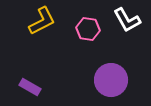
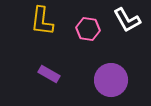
yellow L-shape: rotated 124 degrees clockwise
purple rectangle: moved 19 px right, 13 px up
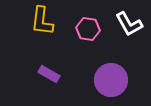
white L-shape: moved 2 px right, 4 px down
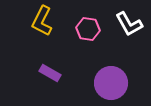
yellow L-shape: rotated 20 degrees clockwise
purple rectangle: moved 1 px right, 1 px up
purple circle: moved 3 px down
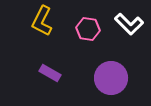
white L-shape: rotated 16 degrees counterclockwise
purple circle: moved 5 px up
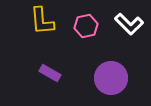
yellow L-shape: rotated 32 degrees counterclockwise
pink hexagon: moved 2 px left, 3 px up; rotated 20 degrees counterclockwise
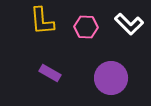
pink hexagon: moved 1 px down; rotated 15 degrees clockwise
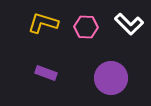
yellow L-shape: moved 1 px right, 2 px down; rotated 112 degrees clockwise
purple rectangle: moved 4 px left; rotated 10 degrees counterclockwise
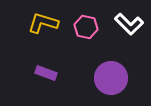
pink hexagon: rotated 10 degrees clockwise
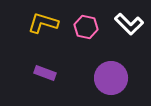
purple rectangle: moved 1 px left
